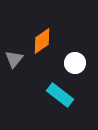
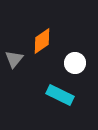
cyan rectangle: rotated 12 degrees counterclockwise
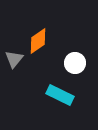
orange diamond: moved 4 px left
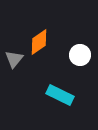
orange diamond: moved 1 px right, 1 px down
white circle: moved 5 px right, 8 px up
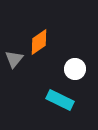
white circle: moved 5 px left, 14 px down
cyan rectangle: moved 5 px down
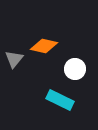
orange diamond: moved 5 px right, 4 px down; rotated 48 degrees clockwise
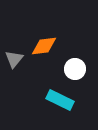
orange diamond: rotated 20 degrees counterclockwise
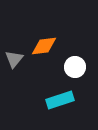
white circle: moved 2 px up
cyan rectangle: rotated 44 degrees counterclockwise
